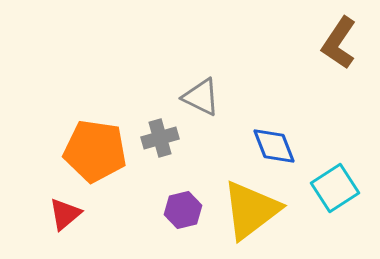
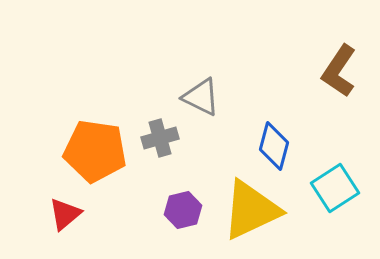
brown L-shape: moved 28 px down
blue diamond: rotated 36 degrees clockwise
yellow triangle: rotated 12 degrees clockwise
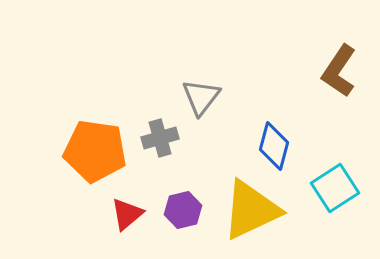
gray triangle: rotated 42 degrees clockwise
red triangle: moved 62 px right
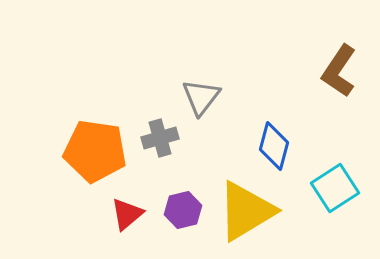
yellow triangle: moved 5 px left, 1 px down; rotated 6 degrees counterclockwise
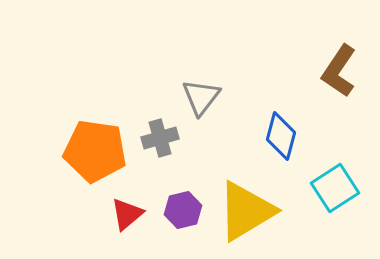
blue diamond: moved 7 px right, 10 px up
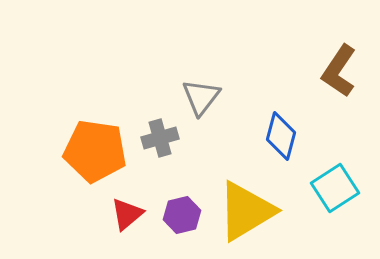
purple hexagon: moved 1 px left, 5 px down
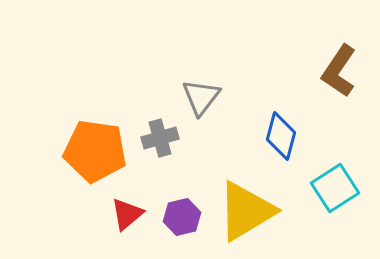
purple hexagon: moved 2 px down
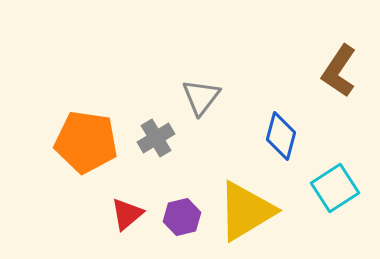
gray cross: moved 4 px left; rotated 15 degrees counterclockwise
orange pentagon: moved 9 px left, 9 px up
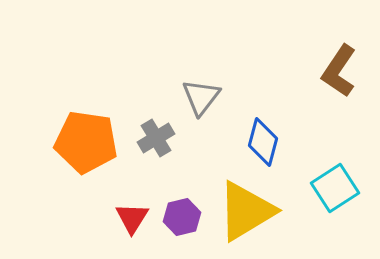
blue diamond: moved 18 px left, 6 px down
red triangle: moved 5 px right, 4 px down; rotated 18 degrees counterclockwise
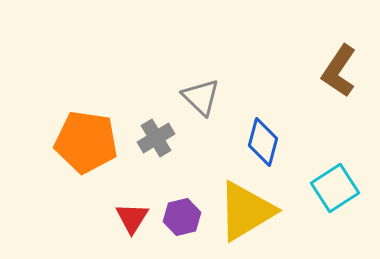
gray triangle: rotated 24 degrees counterclockwise
